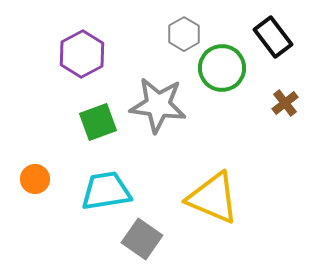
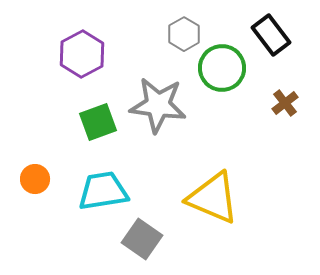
black rectangle: moved 2 px left, 2 px up
cyan trapezoid: moved 3 px left
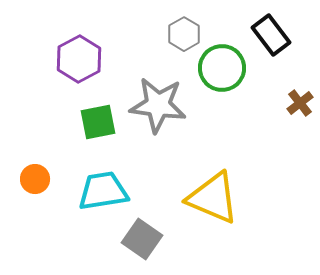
purple hexagon: moved 3 px left, 5 px down
brown cross: moved 15 px right
green square: rotated 9 degrees clockwise
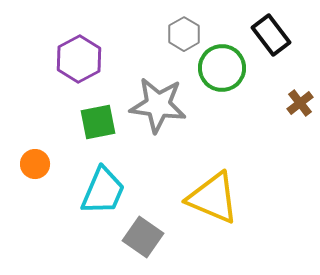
orange circle: moved 15 px up
cyan trapezoid: rotated 122 degrees clockwise
gray square: moved 1 px right, 2 px up
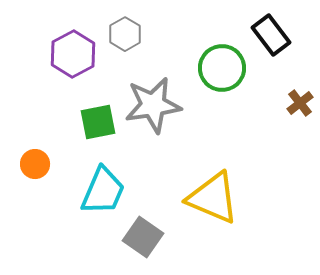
gray hexagon: moved 59 px left
purple hexagon: moved 6 px left, 5 px up
gray star: moved 5 px left; rotated 16 degrees counterclockwise
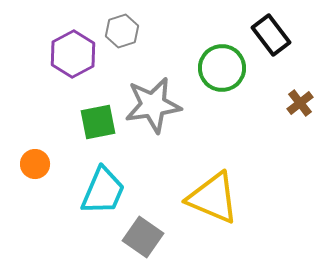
gray hexagon: moved 3 px left, 3 px up; rotated 12 degrees clockwise
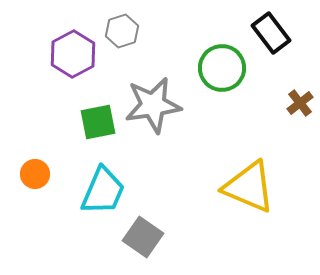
black rectangle: moved 2 px up
orange circle: moved 10 px down
yellow triangle: moved 36 px right, 11 px up
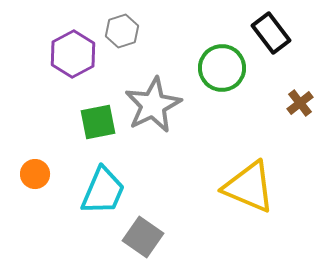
gray star: rotated 18 degrees counterclockwise
